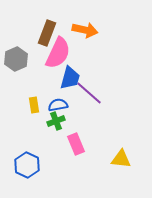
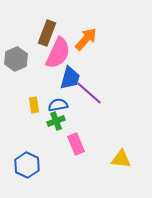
orange arrow: moved 1 px right, 9 px down; rotated 60 degrees counterclockwise
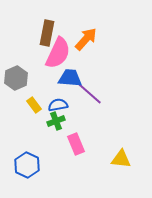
brown rectangle: rotated 10 degrees counterclockwise
gray hexagon: moved 19 px down
blue trapezoid: rotated 100 degrees counterclockwise
yellow rectangle: rotated 28 degrees counterclockwise
